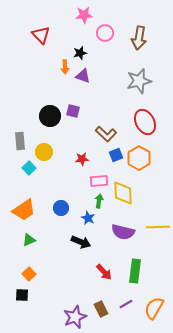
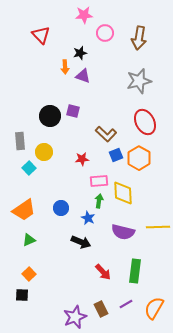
red arrow: moved 1 px left
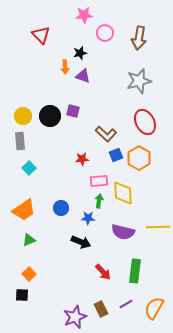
yellow circle: moved 21 px left, 36 px up
blue star: rotated 24 degrees counterclockwise
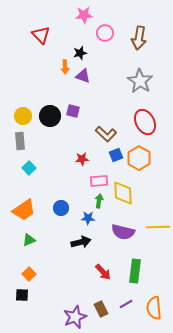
gray star: moved 1 px right; rotated 25 degrees counterclockwise
black arrow: rotated 36 degrees counterclockwise
orange semicircle: rotated 35 degrees counterclockwise
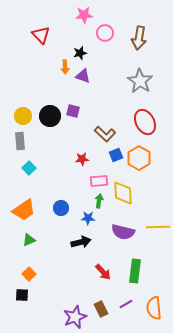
brown L-shape: moved 1 px left
